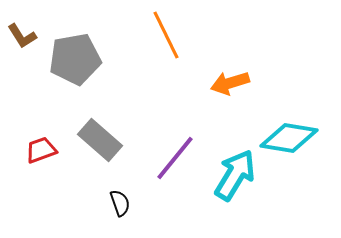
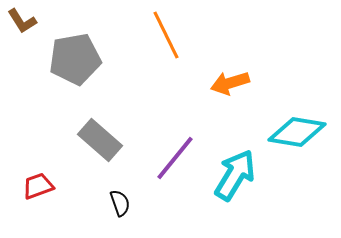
brown L-shape: moved 15 px up
cyan diamond: moved 8 px right, 6 px up
red trapezoid: moved 3 px left, 36 px down
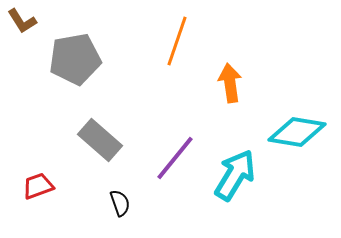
orange line: moved 11 px right, 6 px down; rotated 45 degrees clockwise
orange arrow: rotated 99 degrees clockwise
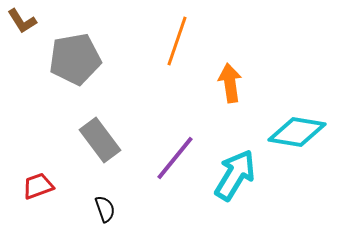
gray rectangle: rotated 12 degrees clockwise
black semicircle: moved 15 px left, 6 px down
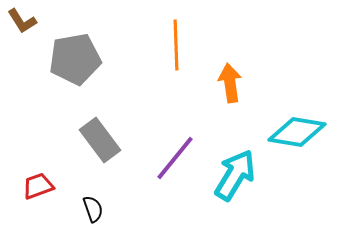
orange line: moved 1 px left, 4 px down; rotated 21 degrees counterclockwise
black semicircle: moved 12 px left
